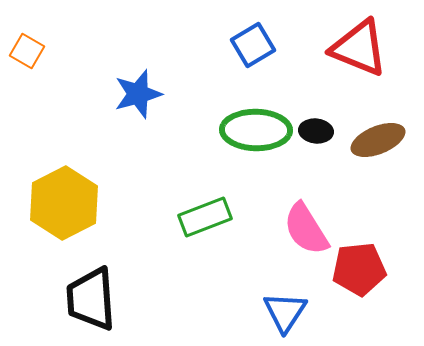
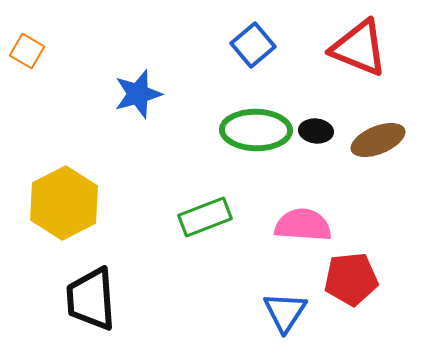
blue square: rotated 9 degrees counterclockwise
pink semicircle: moved 3 px left, 4 px up; rotated 126 degrees clockwise
red pentagon: moved 8 px left, 10 px down
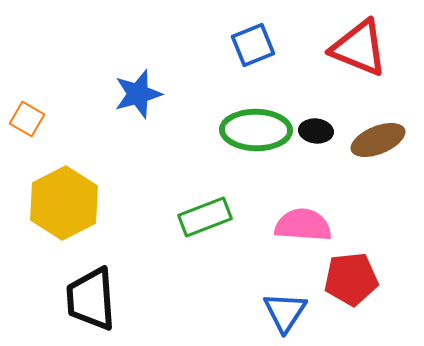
blue square: rotated 18 degrees clockwise
orange square: moved 68 px down
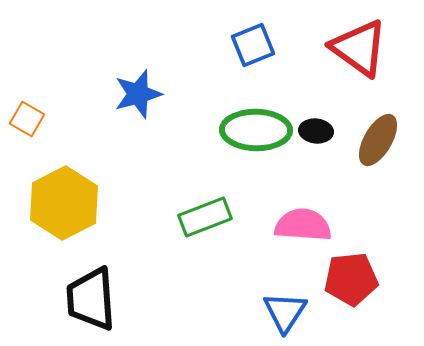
red triangle: rotated 14 degrees clockwise
brown ellipse: rotated 38 degrees counterclockwise
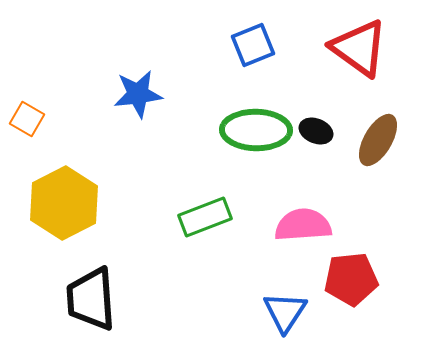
blue star: rotated 9 degrees clockwise
black ellipse: rotated 16 degrees clockwise
pink semicircle: rotated 8 degrees counterclockwise
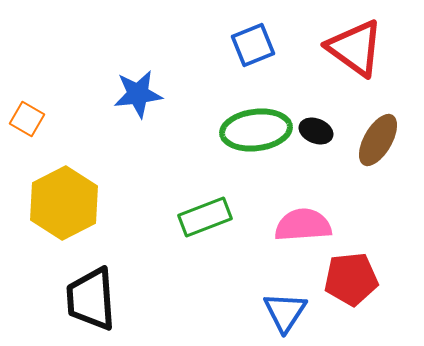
red triangle: moved 4 px left
green ellipse: rotated 8 degrees counterclockwise
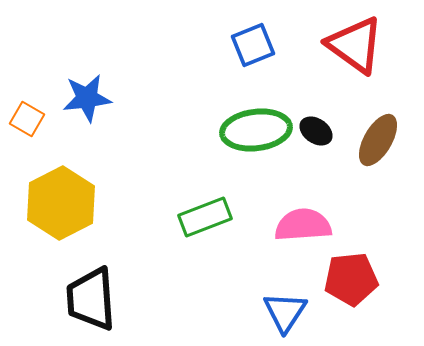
red triangle: moved 3 px up
blue star: moved 51 px left, 4 px down
black ellipse: rotated 12 degrees clockwise
yellow hexagon: moved 3 px left
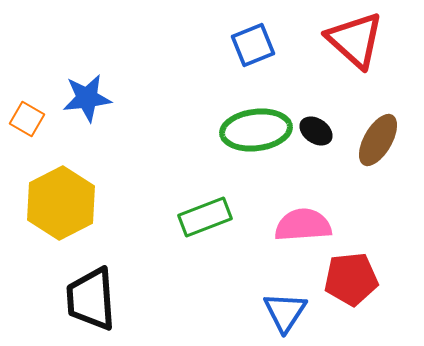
red triangle: moved 5 px up; rotated 6 degrees clockwise
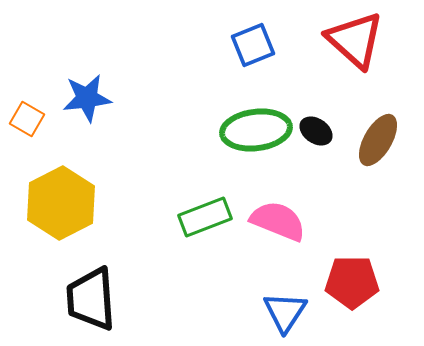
pink semicircle: moved 25 px left, 4 px up; rotated 26 degrees clockwise
red pentagon: moved 1 px right, 3 px down; rotated 6 degrees clockwise
